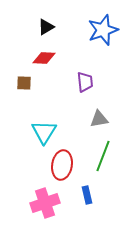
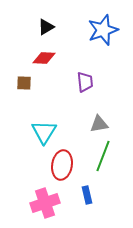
gray triangle: moved 5 px down
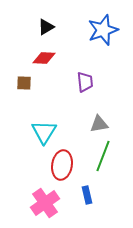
pink cross: rotated 16 degrees counterclockwise
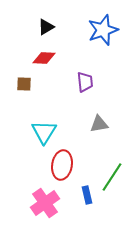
brown square: moved 1 px down
green line: moved 9 px right, 21 px down; rotated 12 degrees clockwise
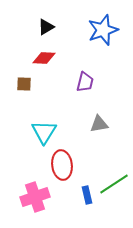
purple trapezoid: rotated 20 degrees clockwise
red ellipse: rotated 16 degrees counterclockwise
green line: moved 2 px right, 7 px down; rotated 24 degrees clockwise
pink cross: moved 10 px left, 6 px up; rotated 16 degrees clockwise
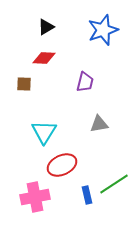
red ellipse: rotated 72 degrees clockwise
pink cross: rotated 8 degrees clockwise
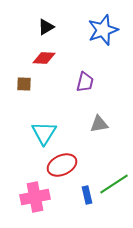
cyan triangle: moved 1 px down
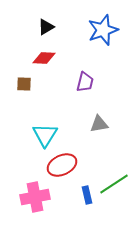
cyan triangle: moved 1 px right, 2 px down
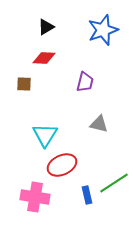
gray triangle: rotated 24 degrees clockwise
green line: moved 1 px up
pink cross: rotated 20 degrees clockwise
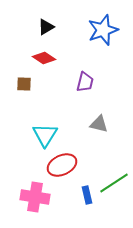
red diamond: rotated 30 degrees clockwise
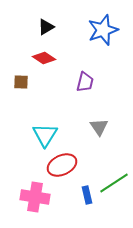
brown square: moved 3 px left, 2 px up
gray triangle: moved 3 px down; rotated 42 degrees clockwise
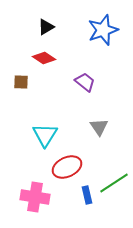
purple trapezoid: rotated 65 degrees counterclockwise
red ellipse: moved 5 px right, 2 px down
